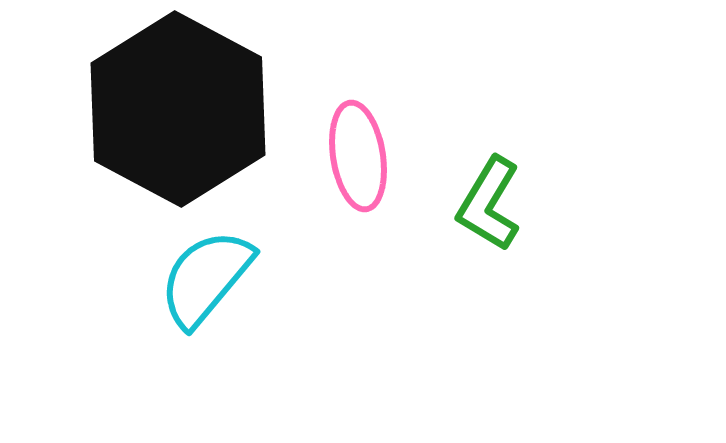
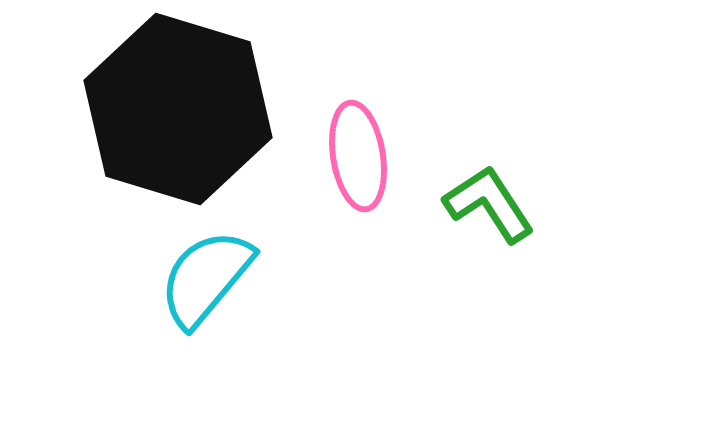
black hexagon: rotated 11 degrees counterclockwise
green L-shape: rotated 116 degrees clockwise
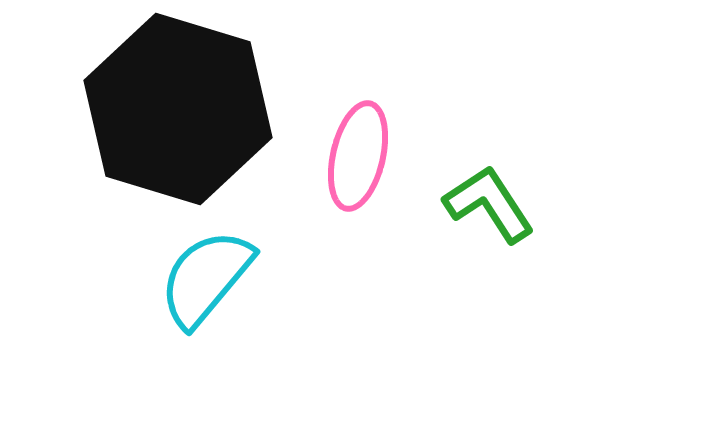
pink ellipse: rotated 22 degrees clockwise
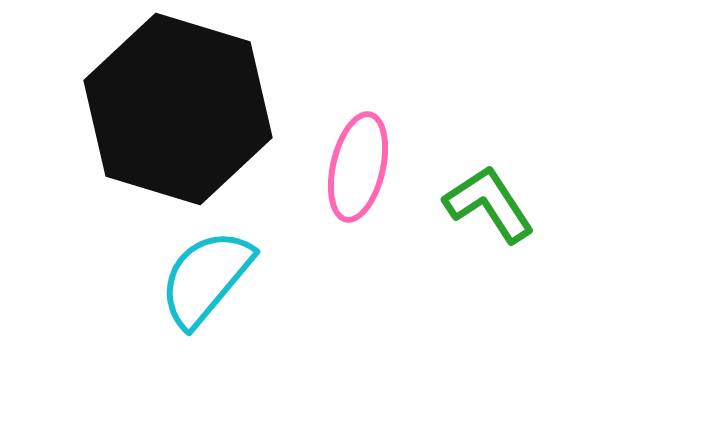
pink ellipse: moved 11 px down
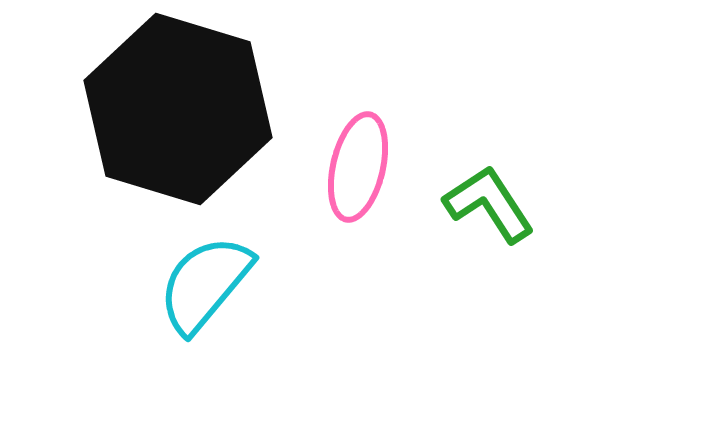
cyan semicircle: moved 1 px left, 6 px down
